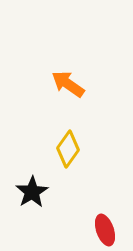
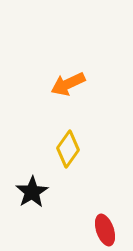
orange arrow: rotated 60 degrees counterclockwise
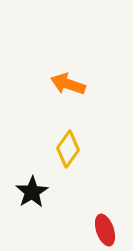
orange arrow: rotated 44 degrees clockwise
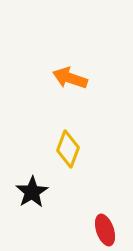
orange arrow: moved 2 px right, 6 px up
yellow diamond: rotated 15 degrees counterclockwise
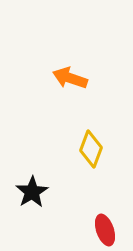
yellow diamond: moved 23 px right
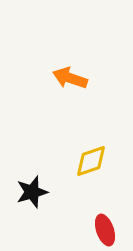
yellow diamond: moved 12 px down; rotated 51 degrees clockwise
black star: rotated 16 degrees clockwise
